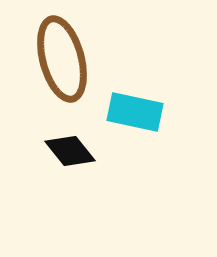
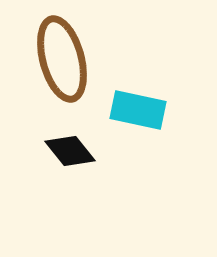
cyan rectangle: moved 3 px right, 2 px up
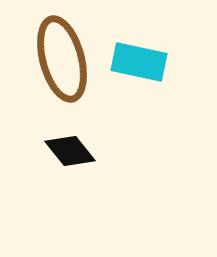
cyan rectangle: moved 1 px right, 48 px up
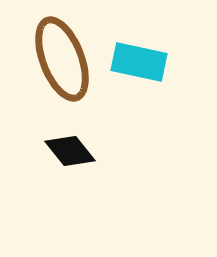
brown ellipse: rotated 6 degrees counterclockwise
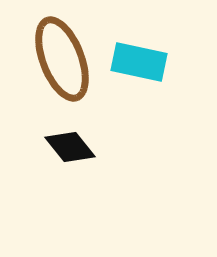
black diamond: moved 4 px up
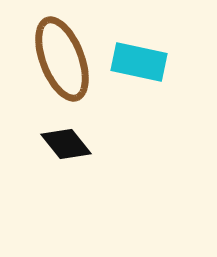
black diamond: moved 4 px left, 3 px up
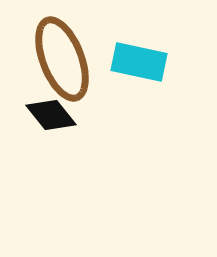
black diamond: moved 15 px left, 29 px up
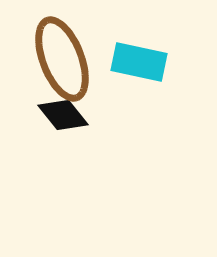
black diamond: moved 12 px right
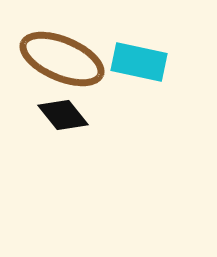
brown ellipse: rotated 46 degrees counterclockwise
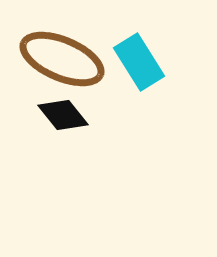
cyan rectangle: rotated 46 degrees clockwise
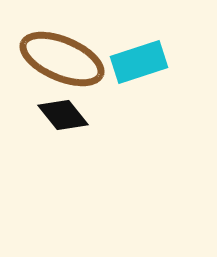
cyan rectangle: rotated 76 degrees counterclockwise
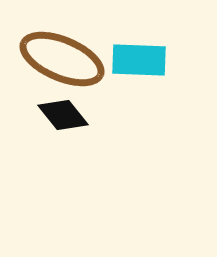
cyan rectangle: moved 2 px up; rotated 20 degrees clockwise
